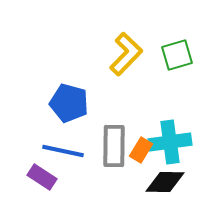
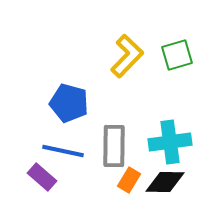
yellow L-shape: moved 1 px right, 2 px down
orange rectangle: moved 12 px left, 30 px down
purple rectangle: rotated 8 degrees clockwise
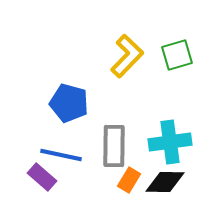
blue line: moved 2 px left, 4 px down
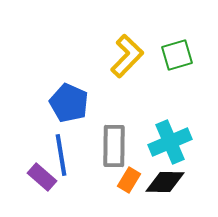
blue pentagon: rotated 9 degrees clockwise
cyan cross: rotated 15 degrees counterclockwise
blue line: rotated 69 degrees clockwise
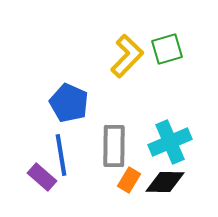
green square: moved 10 px left, 6 px up
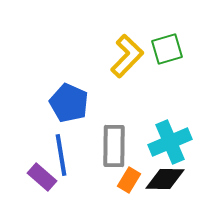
black diamond: moved 3 px up
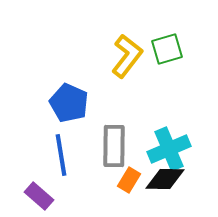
yellow L-shape: rotated 6 degrees counterclockwise
cyan cross: moved 1 px left, 7 px down
purple rectangle: moved 3 px left, 19 px down
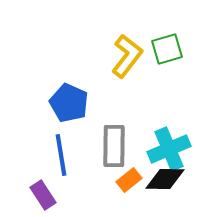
orange rectangle: rotated 20 degrees clockwise
purple rectangle: moved 4 px right, 1 px up; rotated 16 degrees clockwise
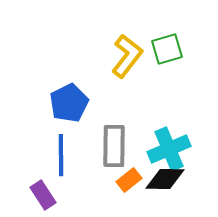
blue pentagon: rotated 21 degrees clockwise
blue line: rotated 9 degrees clockwise
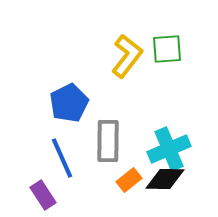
green square: rotated 12 degrees clockwise
gray rectangle: moved 6 px left, 5 px up
blue line: moved 1 px right, 3 px down; rotated 24 degrees counterclockwise
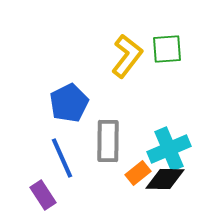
orange rectangle: moved 9 px right, 7 px up
